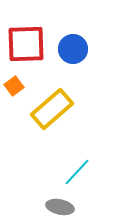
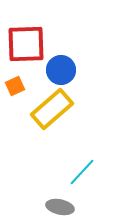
blue circle: moved 12 px left, 21 px down
orange square: moved 1 px right; rotated 12 degrees clockwise
cyan line: moved 5 px right
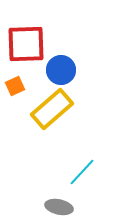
gray ellipse: moved 1 px left
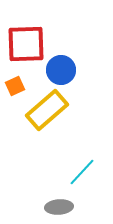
yellow rectangle: moved 5 px left, 1 px down
gray ellipse: rotated 16 degrees counterclockwise
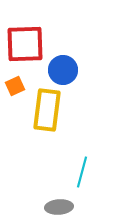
red square: moved 1 px left
blue circle: moved 2 px right
yellow rectangle: rotated 42 degrees counterclockwise
cyan line: rotated 28 degrees counterclockwise
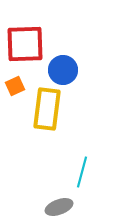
yellow rectangle: moved 1 px up
gray ellipse: rotated 16 degrees counterclockwise
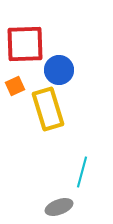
blue circle: moved 4 px left
yellow rectangle: moved 1 px right; rotated 24 degrees counterclockwise
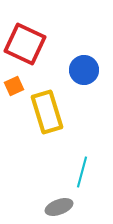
red square: rotated 27 degrees clockwise
blue circle: moved 25 px right
orange square: moved 1 px left
yellow rectangle: moved 1 px left, 3 px down
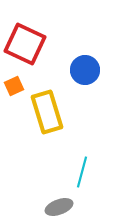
blue circle: moved 1 px right
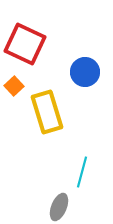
blue circle: moved 2 px down
orange square: rotated 18 degrees counterclockwise
gray ellipse: rotated 48 degrees counterclockwise
